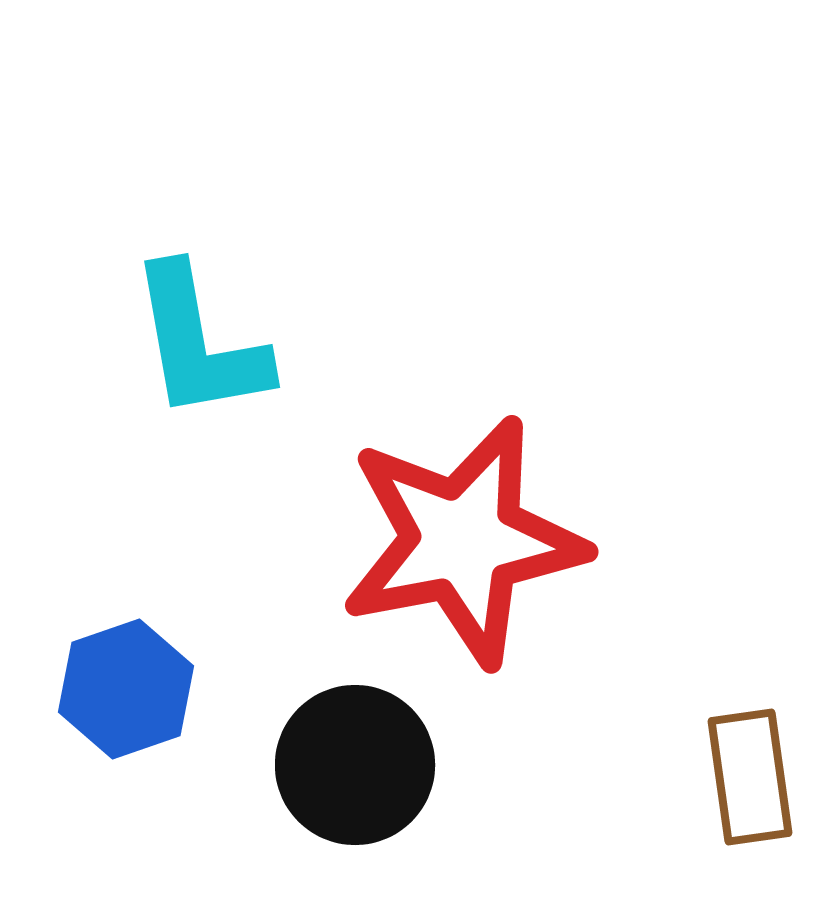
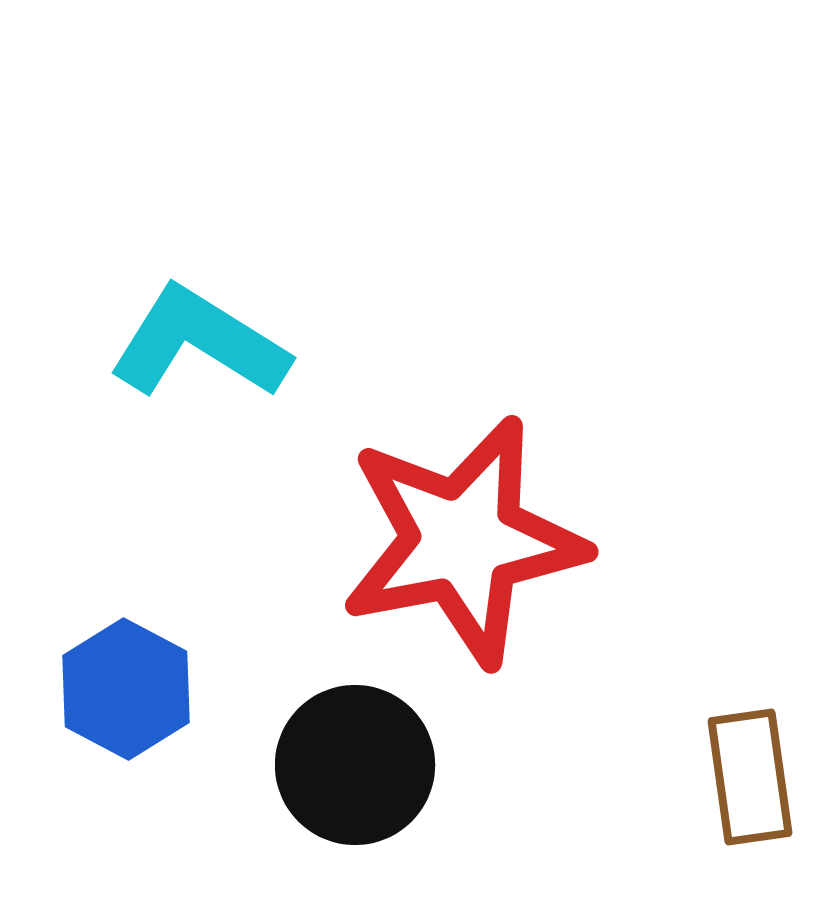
cyan L-shape: rotated 132 degrees clockwise
blue hexagon: rotated 13 degrees counterclockwise
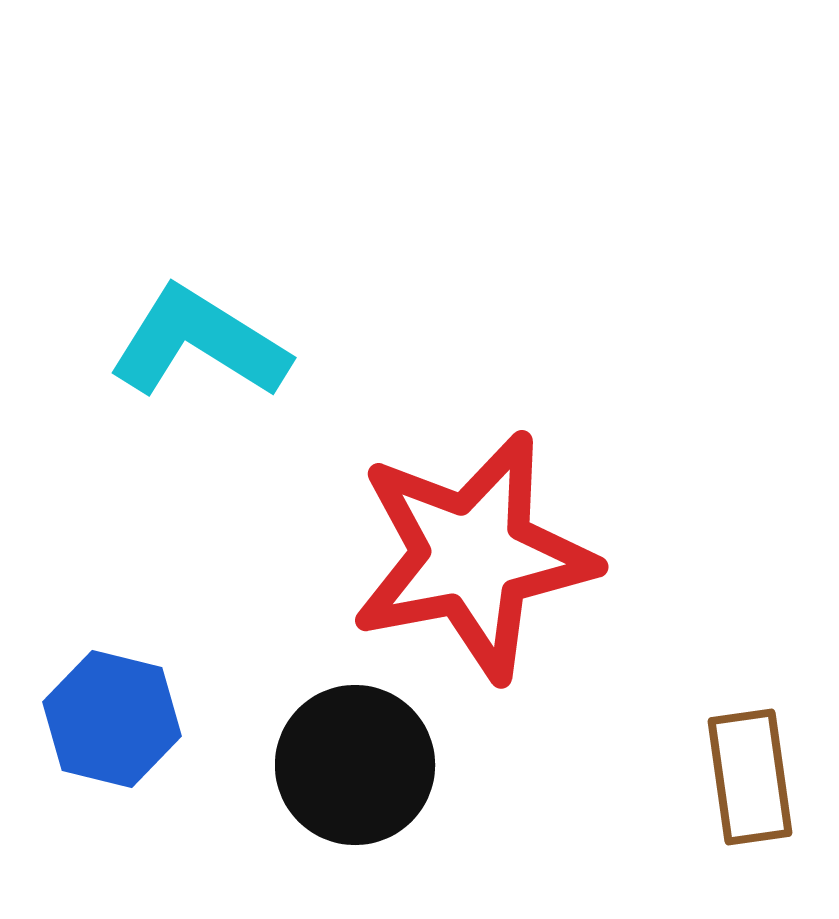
red star: moved 10 px right, 15 px down
blue hexagon: moved 14 px left, 30 px down; rotated 14 degrees counterclockwise
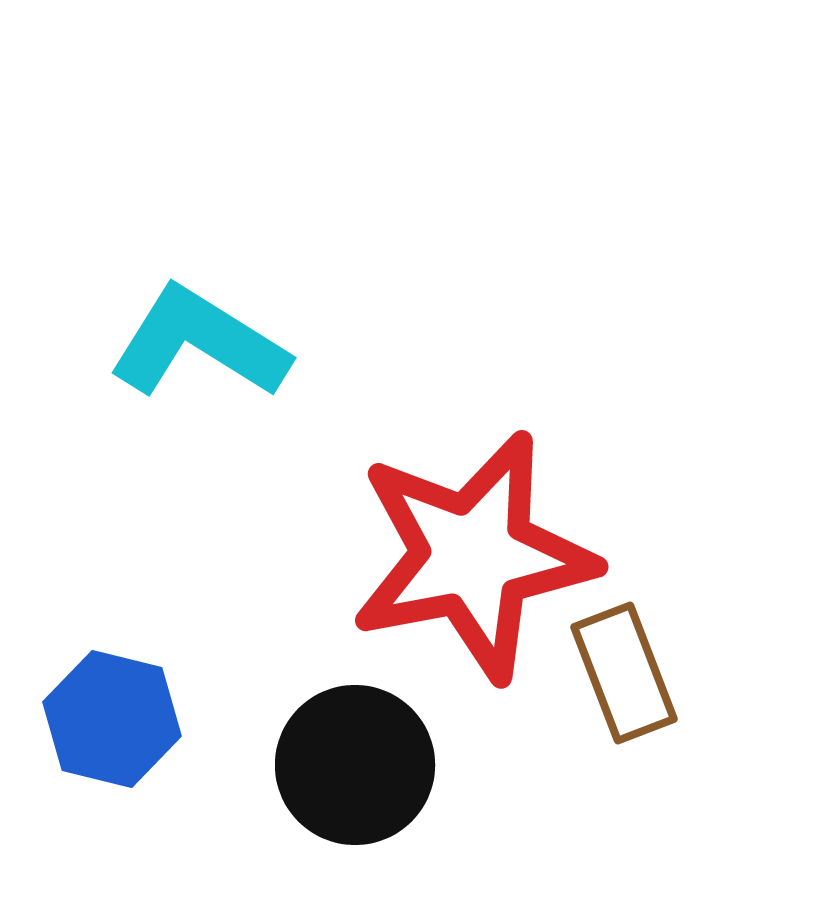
brown rectangle: moved 126 px left, 104 px up; rotated 13 degrees counterclockwise
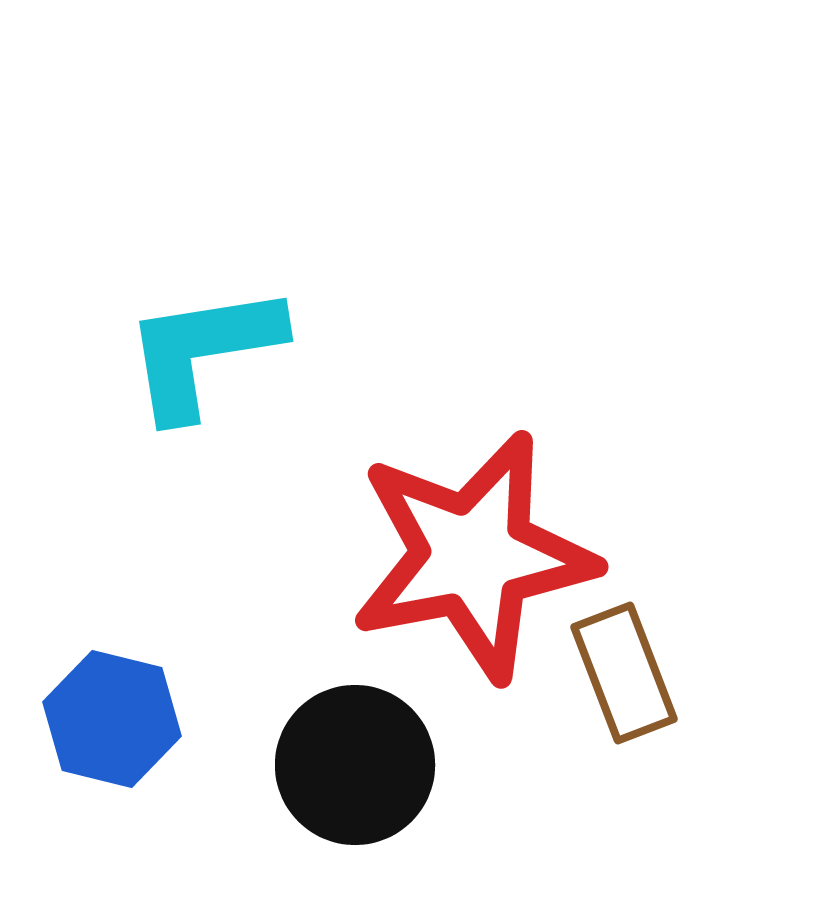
cyan L-shape: moved 4 px right, 8 px down; rotated 41 degrees counterclockwise
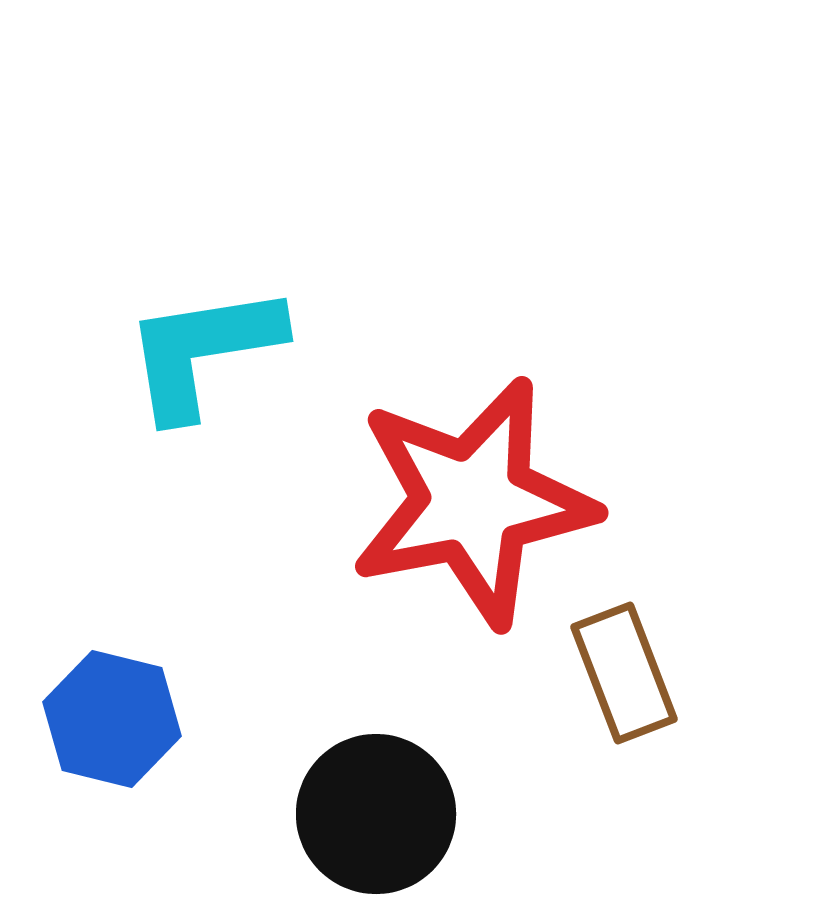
red star: moved 54 px up
black circle: moved 21 px right, 49 px down
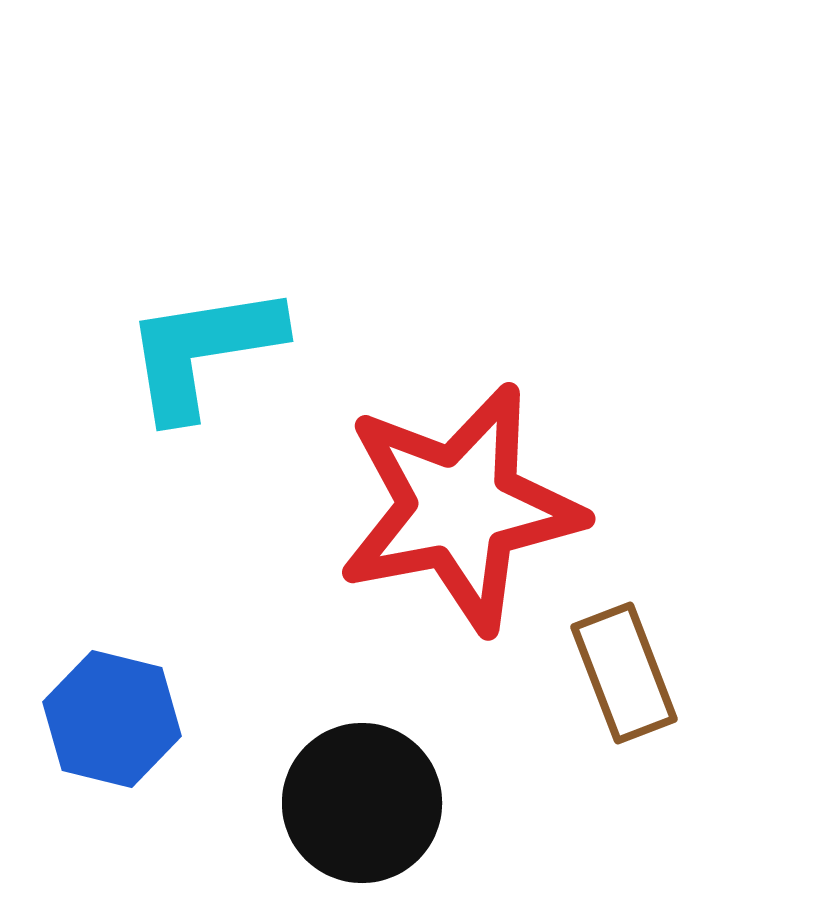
red star: moved 13 px left, 6 px down
black circle: moved 14 px left, 11 px up
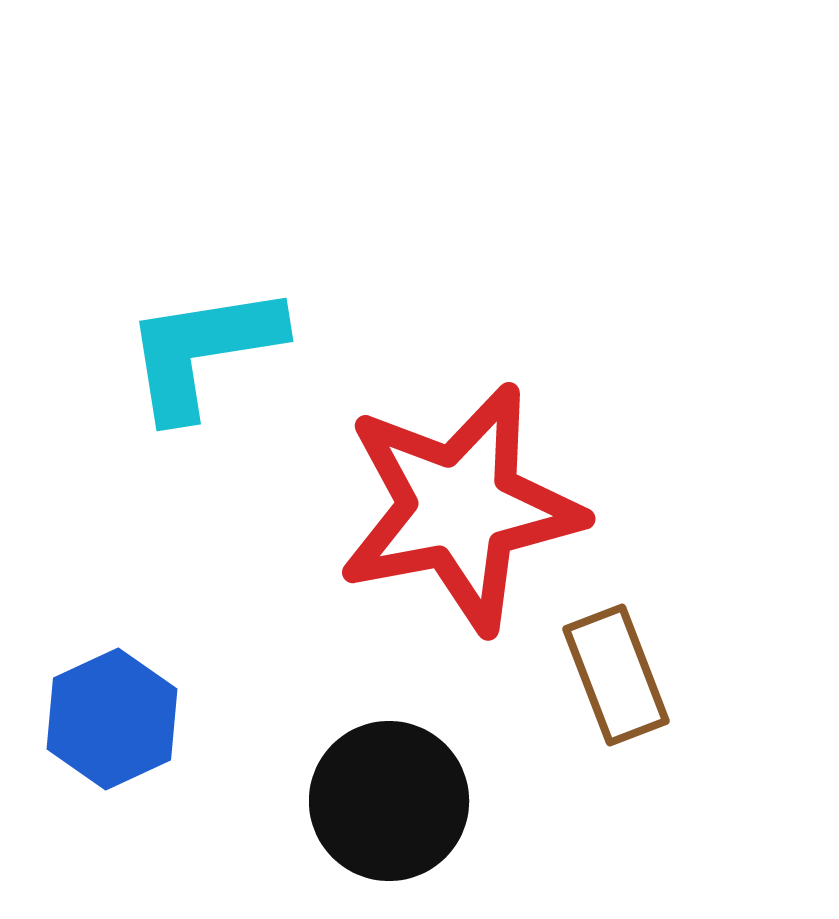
brown rectangle: moved 8 px left, 2 px down
blue hexagon: rotated 21 degrees clockwise
black circle: moved 27 px right, 2 px up
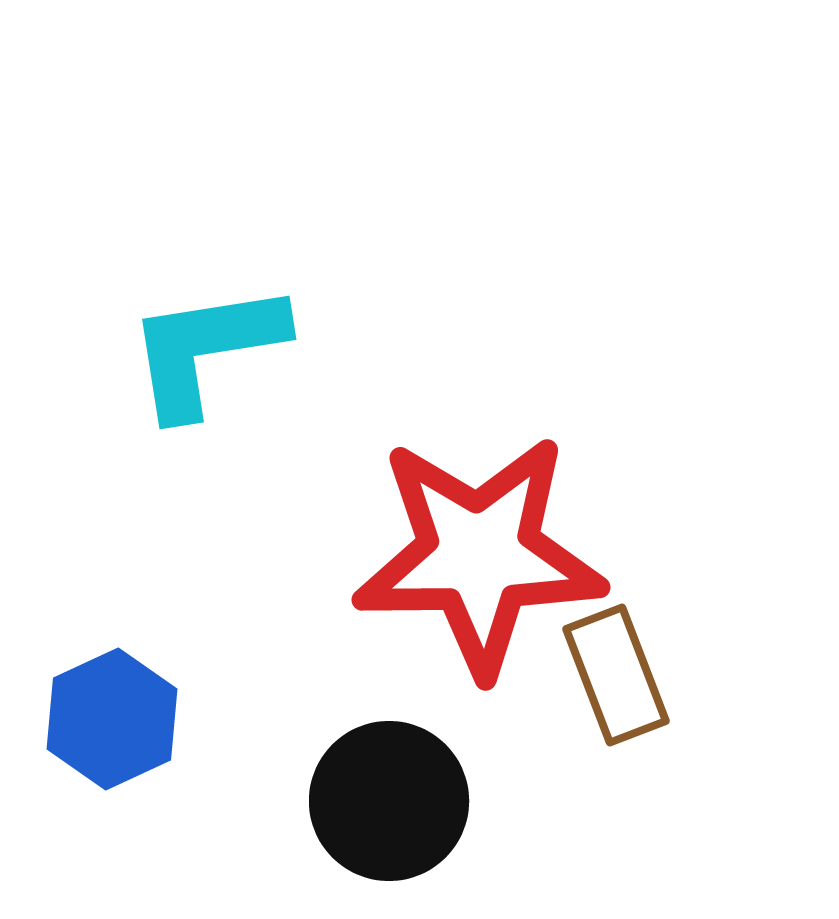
cyan L-shape: moved 3 px right, 2 px up
red star: moved 19 px right, 47 px down; rotated 10 degrees clockwise
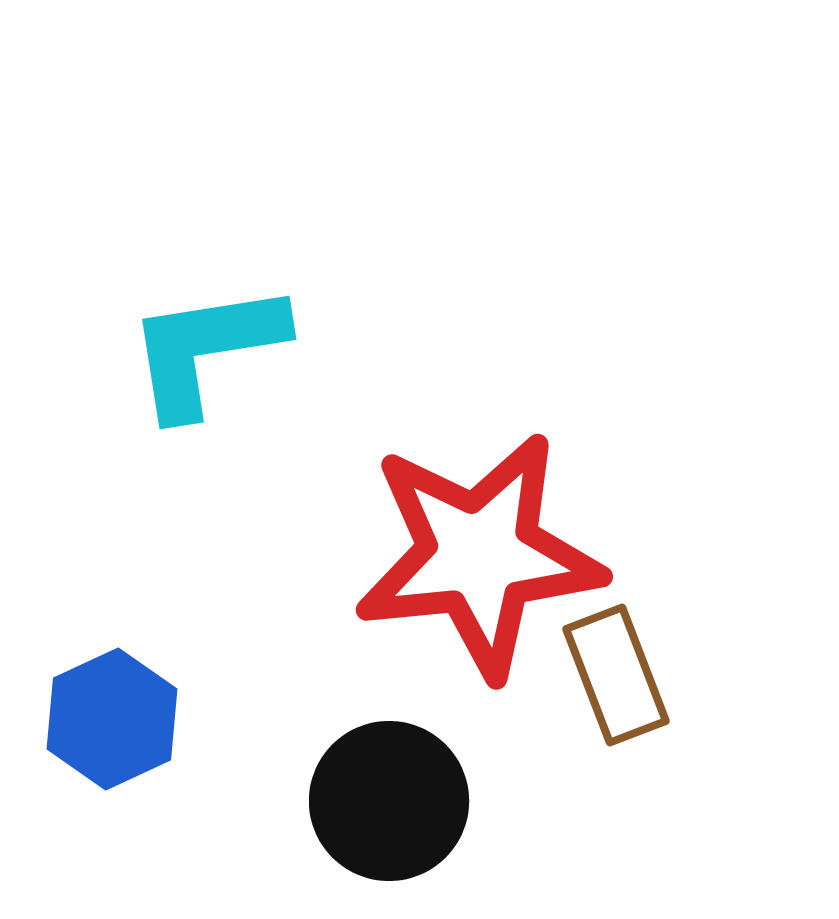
red star: rotated 5 degrees counterclockwise
